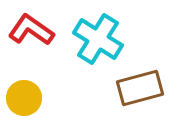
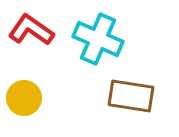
cyan cross: rotated 9 degrees counterclockwise
brown rectangle: moved 9 px left, 8 px down; rotated 24 degrees clockwise
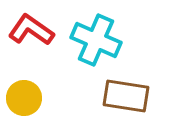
cyan cross: moved 2 px left, 1 px down
brown rectangle: moved 5 px left
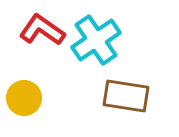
red L-shape: moved 11 px right
cyan cross: rotated 33 degrees clockwise
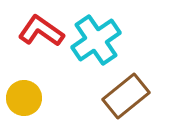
red L-shape: moved 1 px left, 1 px down
brown rectangle: rotated 48 degrees counterclockwise
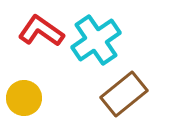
brown rectangle: moved 2 px left, 2 px up
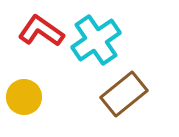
yellow circle: moved 1 px up
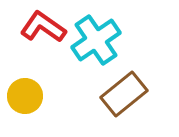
red L-shape: moved 2 px right, 4 px up
yellow circle: moved 1 px right, 1 px up
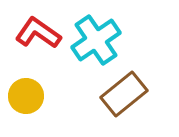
red L-shape: moved 5 px left, 6 px down
yellow circle: moved 1 px right
